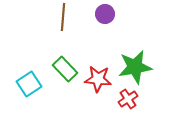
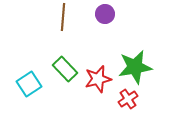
red star: rotated 20 degrees counterclockwise
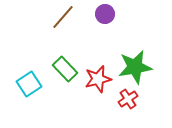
brown line: rotated 36 degrees clockwise
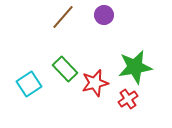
purple circle: moved 1 px left, 1 px down
red star: moved 3 px left, 4 px down
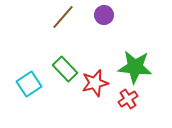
green star: rotated 16 degrees clockwise
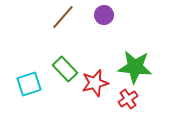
cyan square: rotated 15 degrees clockwise
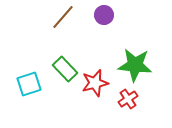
green star: moved 2 px up
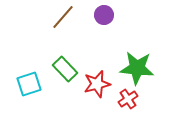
green star: moved 2 px right, 3 px down
red star: moved 2 px right, 1 px down
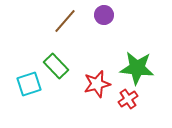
brown line: moved 2 px right, 4 px down
green rectangle: moved 9 px left, 3 px up
